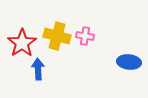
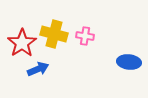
yellow cross: moved 3 px left, 2 px up
blue arrow: rotated 70 degrees clockwise
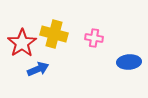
pink cross: moved 9 px right, 2 px down
blue ellipse: rotated 10 degrees counterclockwise
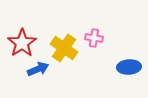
yellow cross: moved 10 px right, 14 px down; rotated 20 degrees clockwise
blue ellipse: moved 5 px down
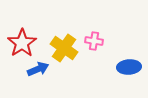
pink cross: moved 3 px down
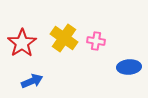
pink cross: moved 2 px right
yellow cross: moved 10 px up
blue arrow: moved 6 px left, 12 px down
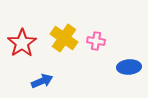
blue arrow: moved 10 px right
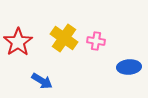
red star: moved 4 px left, 1 px up
blue arrow: rotated 55 degrees clockwise
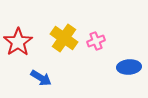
pink cross: rotated 30 degrees counterclockwise
blue arrow: moved 1 px left, 3 px up
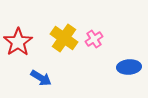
pink cross: moved 2 px left, 2 px up; rotated 12 degrees counterclockwise
